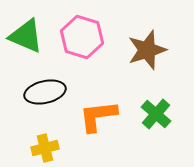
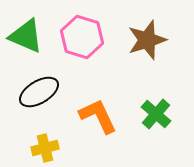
brown star: moved 10 px up
black ellipse: moved 6 px left; rotated 18 degrees counterclockwise
orange L-shape: rotated 72 degrees clockwise
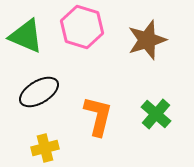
pink hexagon: moved 10 px up
orange L-shape: rotated 39 degrees clockwise
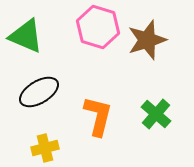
pink hexagon: moved 16 px right
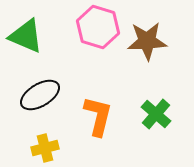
brown star: moved 1 px down; rotated 15 degrees clockwise
black ellipse: moved 1 px right, 3 px down
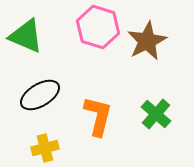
brown star: rotated 24 degrees counterclockwise
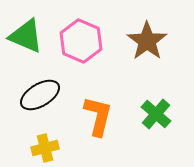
pink hexagon: moved 17 px left, 14 px down; rotated 6 degrees clockwise
brown star: rotated 9 degrees counterclockwise
